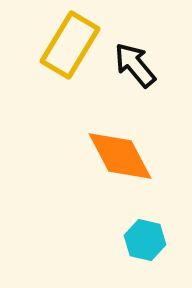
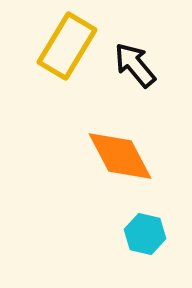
yellow rectangle: moved 3 px left, 1 px down
cyan hexagon: moved 6 px up
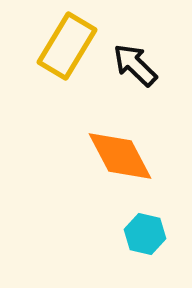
black arrow: rotated 6 degrees counterclockwise
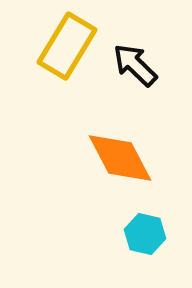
orange diamond: moved 2 px down
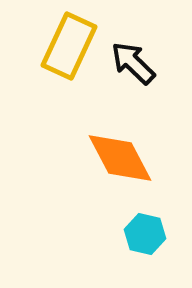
yellow rectangle: moved 2 px right; rotated 6 degrees counterclockwise
black arrow: moved 2 px left, 2 px up
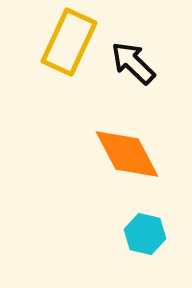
yellow rectangle: moved 4 px up
orange diamond: moved 7 px right, 4 px up
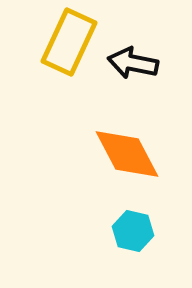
black arrow: rotated 33 degrees counterclockwise
cyan hexagon: moved 12 px left, 3 px up
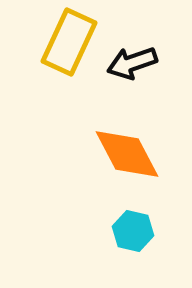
black arrow: moved 1 px left; rotated 30 degrees counterclockwise
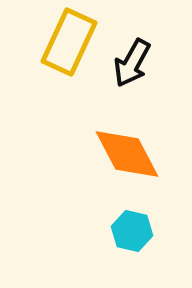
black arrow: rotated 42 degrees counterclockwise
cyan hexagon: moved 1 px left
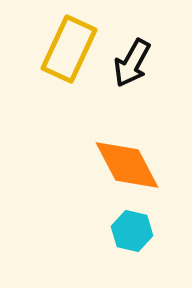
yellow rectangle: moved 7 px down
orange diamond: moved 11 px down
